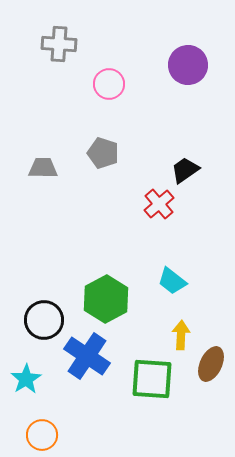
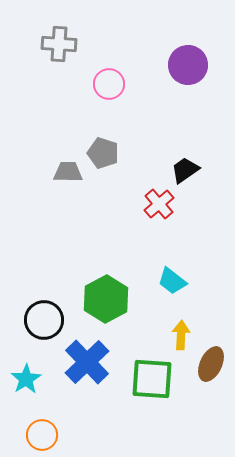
gray trapezoid: moved 25 px right, 4 px down
blue cross: moved 6 px down; rotated 12 degrees clockwise
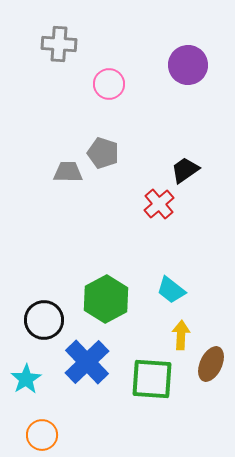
cyan trapezoid: moved 1 px left, 9 px down
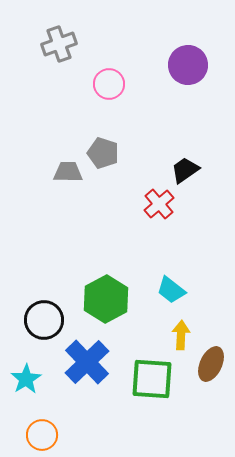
gray cross: rotated 24 degrees counterclockwise
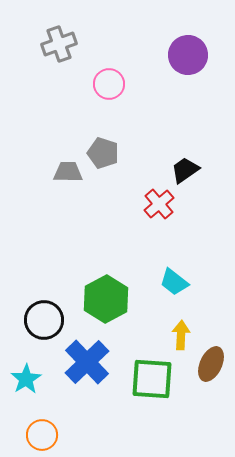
purple circle: moved 10 px up
cyan trapezoid: moved 3 px right, 8 px up
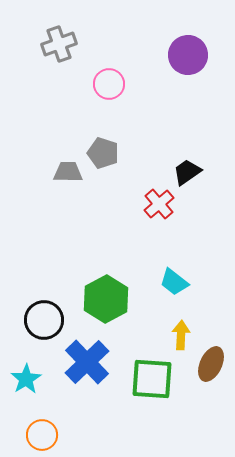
black trapezoid: moved 2 px right, 2 px down
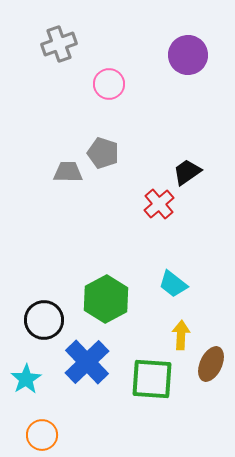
cyan trapezoid: moved 1 px left, 2 px down
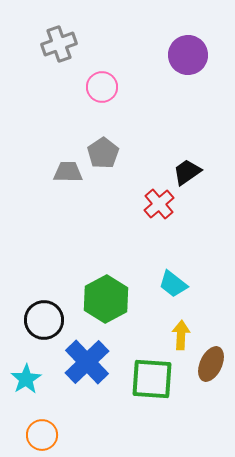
pink circle: moved 7 px left, 3 px down
gray pentagon: rotated 20 degrees clockwise
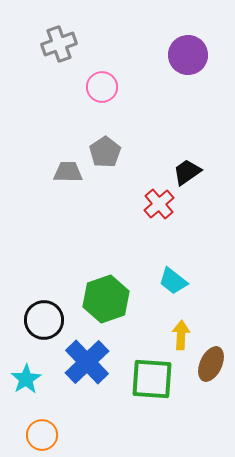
gray pentagon: moved 2 px right, 1 px up
cyan trapezoid: moved 3 px up
green hexagon: rotated 9 degrees clockwise
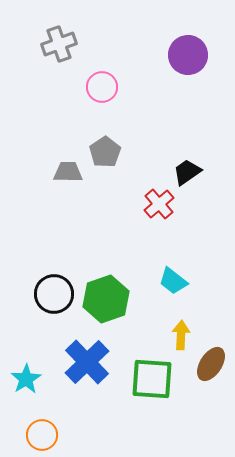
black circle: moved 10 px right, 26 px up
brown ellipse: rotated 8 degrees clockwise
